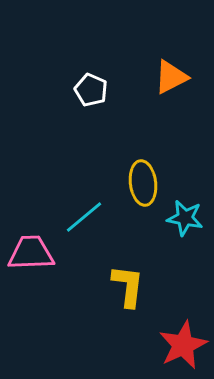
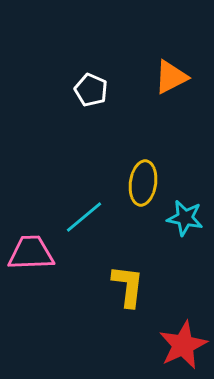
yellow ellipse: rotated 15 degrees clockwise
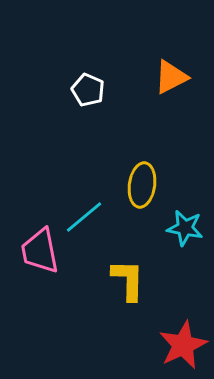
white pentagon: moved 3 px left
yellow ellipse: moved 1 px left, 2 px down
cyan star: moved 10 px down
pink trapezoid: moved 9 px right, 2 px up; rotated 99 degrees counterclockwise
yellow L-shape: moved 6 px up; rotated 6 degrees counterclockwise
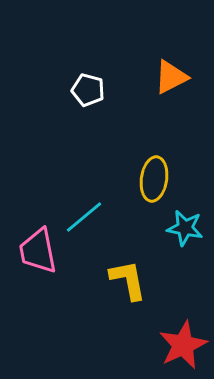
white pentagon: rotated 8 degrees counterclockwise
yellow ellipse: moved 12 px right, 6 px up
pink trapezoid: moved 2 px left
yellow L-shape: rotated 12 degrees counterclockwise
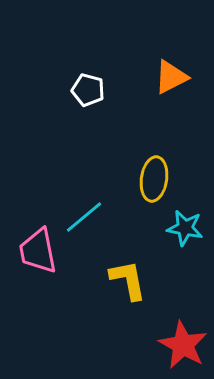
red star: rotated 18 degrees counterclockwise
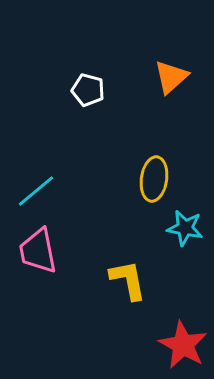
orange triangle: rotated 15 degrees counterclockwise
cyan line: moved 48 px left, 26 px up
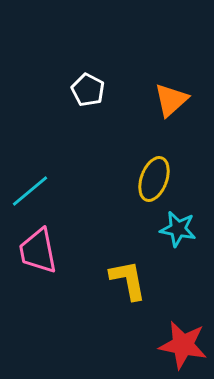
orange triangle: moved 23 px down
white pentagon: rotated 12 degrees clockwise
yellow ellipse: rotated 12 degrees clockwise
cyan line: moved 6 px left
cyan star: moved 7 px left, 1 px down
red star: rotated 18 degrees counterclockwise
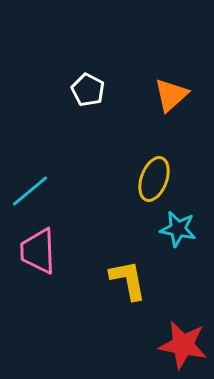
orange triangle: moved 5 px up
pink trapezoid: rotated 9 degrees clockwise
